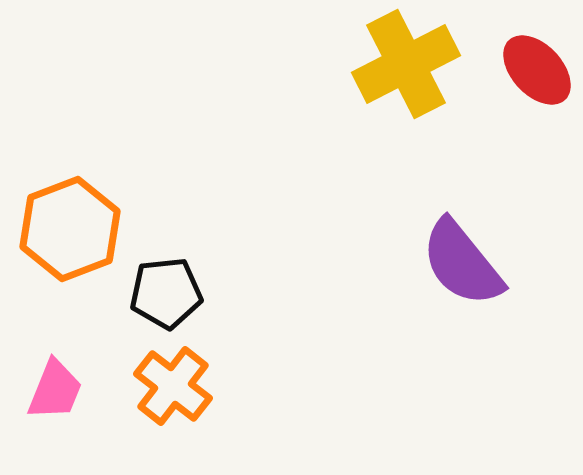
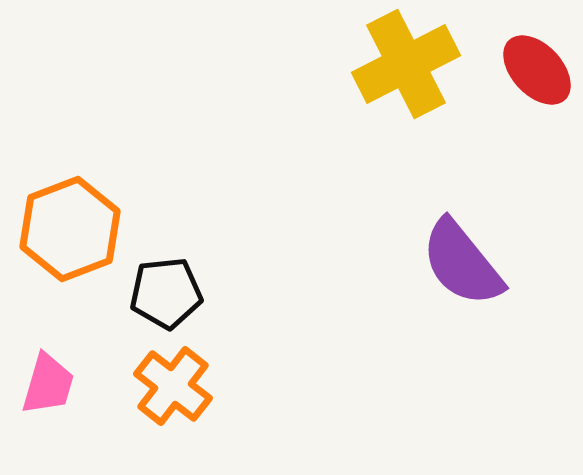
pink trapezoid: moved 7 px left, 6 px up; rotated 6 degrees counterclockwise
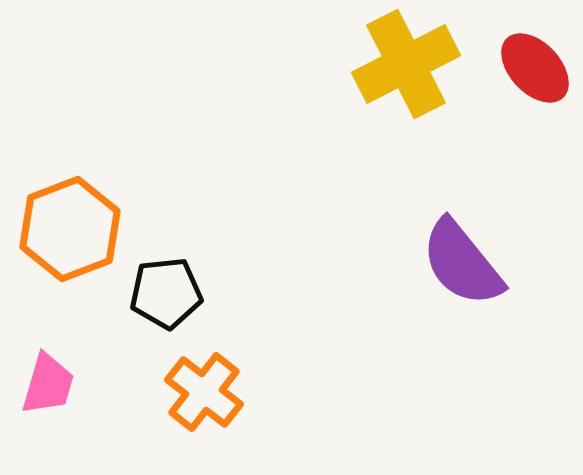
red ellipse: moved 2 px left, 2 px up
orange cross: moved 31 px right, 6 px down
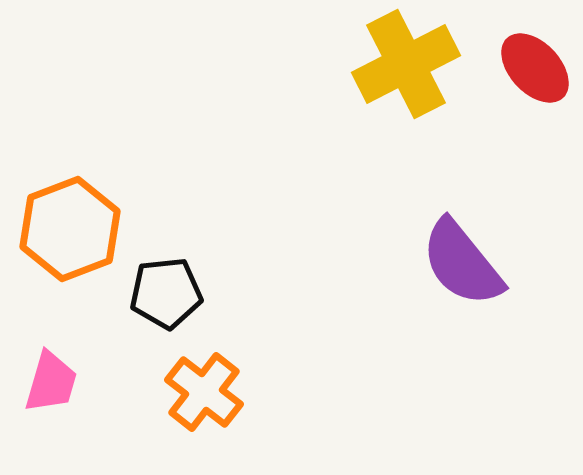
pink trapezoid: moved 3 px right, 2 px up
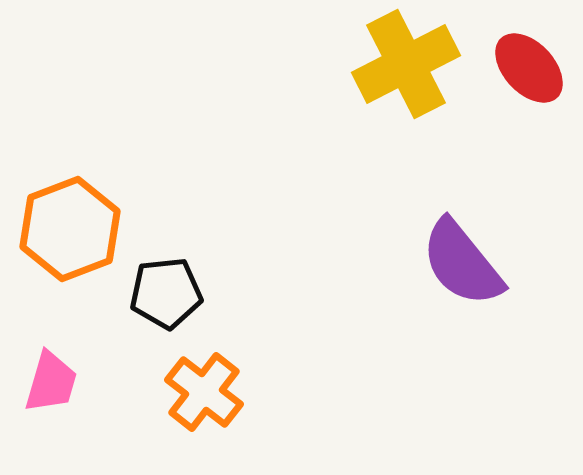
red ellipse: moved 6 px left
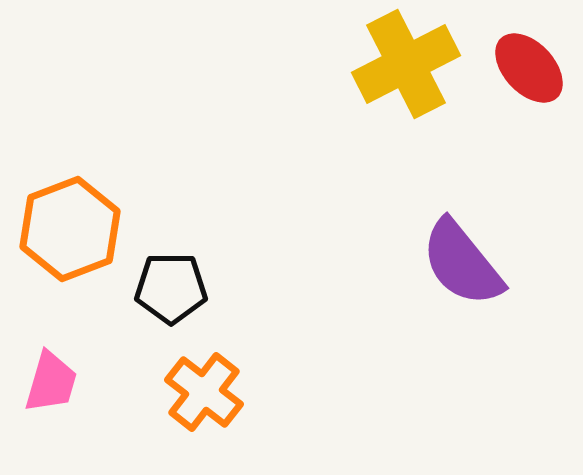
black pentagon: moved 5 px right, 5 px up; rotated 6 degrees clockwise
